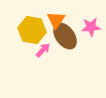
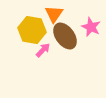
orange triangle: moved 2 px left, 6 px up
pink star: rotated 30 degrees clockwise
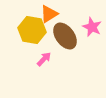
orange triangle: moved 5 px left; rotated 24 degrees clockwise
pink star: moved 1 px right
pink arrow: moved 1 px right, 9 px down
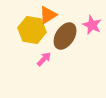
orange triangle: moved 1 px left, 1 px down
pink star: moved 2 px up
brown ellipse: rotated 68 degrees clockwise
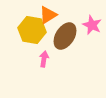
pink arrow: rotated 35 degrees counterclockwise
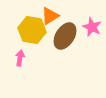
orange triangle: moved 2 px right, 1 px down
pink star: moved 2 px down
pink arrow: moved 24 px left, 1 px up
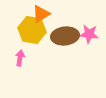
orange triangle: moved 9 px left, 2 px up
pink star: moved 3 px left, 7 px down; rotated 18 degrees counterclockwise
brown ellipse: rotated 52 degrees clockwise
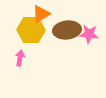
yellow hexagon: moved 1 px left; rotated 8 degrees counterclockwise
brown ellipse: moved 2 px right, 6 px up
